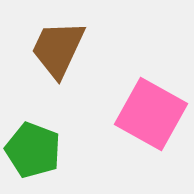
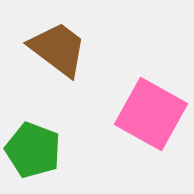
brown trapezoid: rotated 102 degrees clockwise
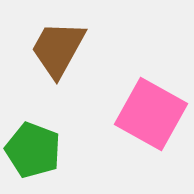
brown trapezoid: rotated 98 degrees counterclockwise
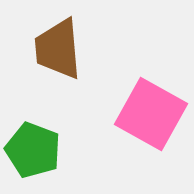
brown trapezoid: rotated 34 degrees counterclockwise
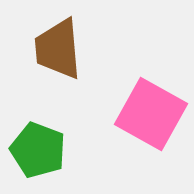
green pentagon: moved 5 px right
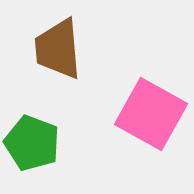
green pentagon: moved 6 px left, 7 px up
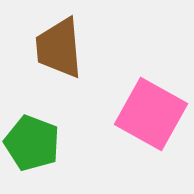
brown trapezoid: moved 1 px right, 1 px up
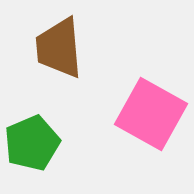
green pentagon: rotated 28 degrees clockwise
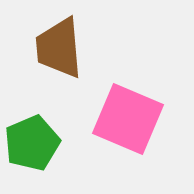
pink square: moved 23 px left, 5 px down; rotated 6 degrees counterclockwise
